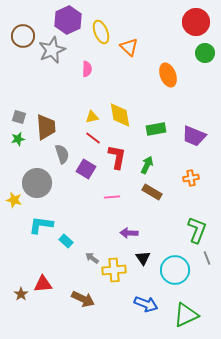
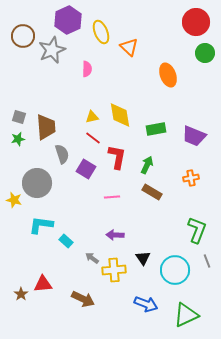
purple arrow: moved 14 px left, 2 px down
gray line: moved 3 px down
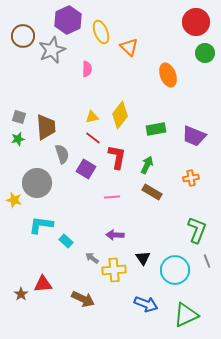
yellow diamond: rotated 48 degrees clockwise
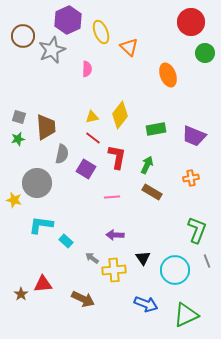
red circle: moved 5 px left
gray semicircle: rotated 30 degrees clockwise
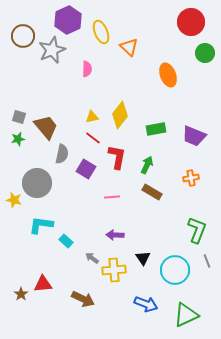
brown trapezoid: rotated 36 degrees counterclockwise
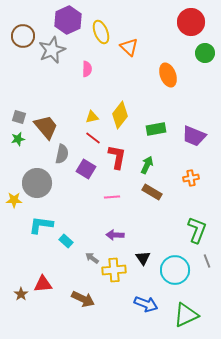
yellow star: rotated 14 degrees counterclockwise
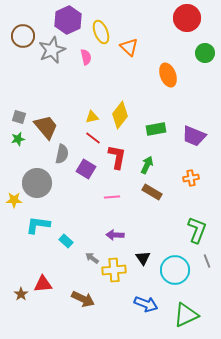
red circle: moved 4 px left, 4 px up
pink semicircle: moved 1 px left, 12 px up; rotated 14 degrees counterclockwise
cyan L-shape: moved 3 px left
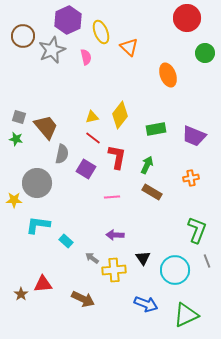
green star: moved 2 px left; rotated 24 degrees clockwise
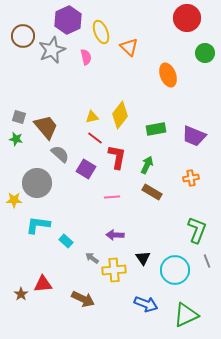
red line: moved 2 px right
gray semicircle: moved 2 px left; rotated 60 degrees counterclockwise
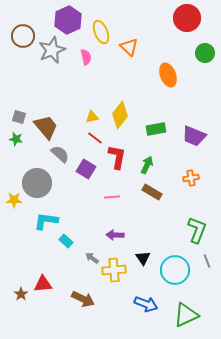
cyan L-shape: moved 8 px right, 4 px up
